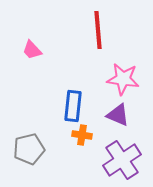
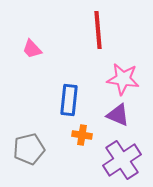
pink trapezoid: moved 1 px up
blue rectangle: moved 4 px left, 6 px up
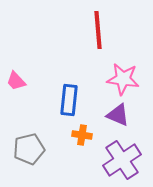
pink trapezoid: moved 16 px left, 32 px down
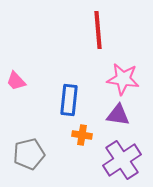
purple triangle: rotated 15 degrees counterclockwise
gray pentagon: moved 5 px down
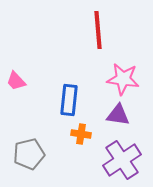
orange cross: moved 1 px left, 1 px up
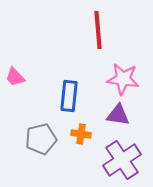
pink trapezoid: moved 1 px left, 4 px up
blue rectangle: moved 4 px up
gray pentagon: moved 12 px right, 15 px up
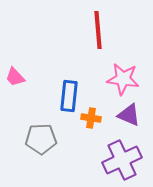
purple triangle: moved 11 px right; rotated 15 degrees clockwise
orange cross: moved 10 px right, 16 px up
gray pentagon: rotated 12 degrees clockwise
purple cross: rotated 9 degrees clockwise
